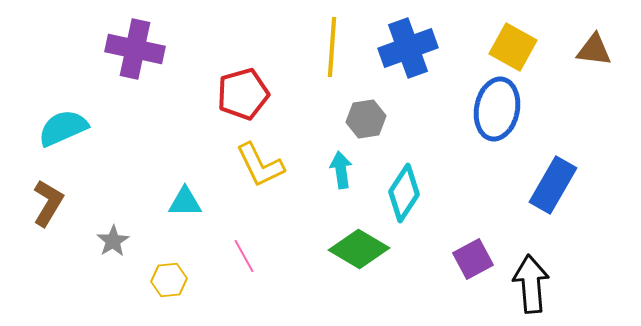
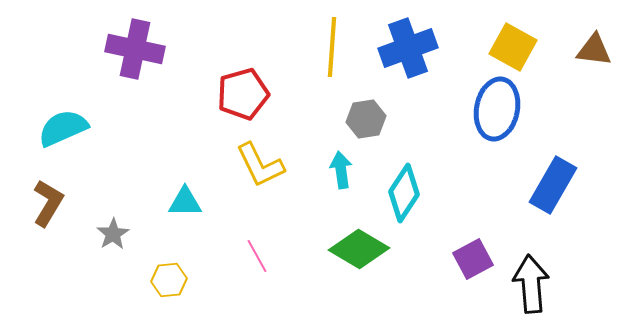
gray star: moved 7 px up
pink line: moved 13 px right
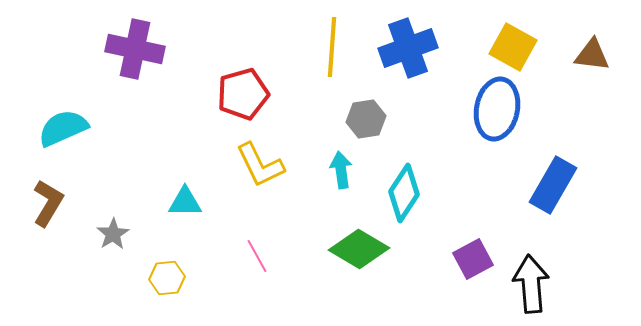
brown triangle: moved 2 px left, 5 px down
yellow hexagon: moved 2 px left, 2 px up
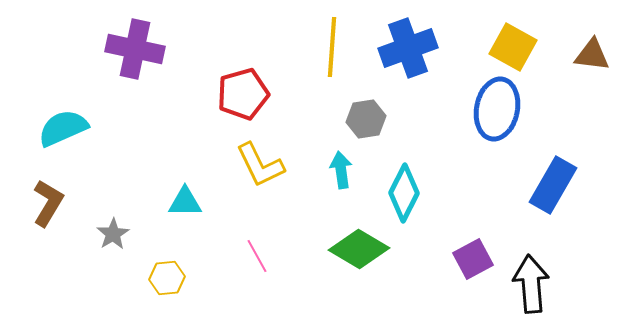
cyan diamond: rotated 6 degrees counterclockwise
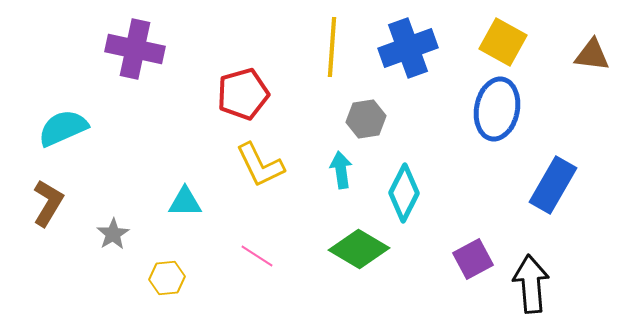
yellow square: moved 10 px left, 5 px up
pink line: rotated 28 degrees counterclockwise
